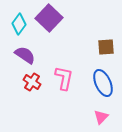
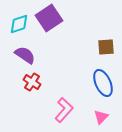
purple square: rotated 12 degrees clockwise
cyan diamond: rotated 35 degrees clockwise
pink L-shape: moved 32 px down; rotated 30 degrees clockwise
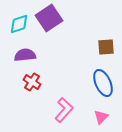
purple semicircle: rotated 40 degrees counterclockwise
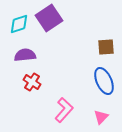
blue ellipse: moved 1 px right, 2 px up
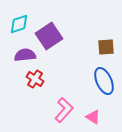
purple square: moved 18 px down
red cross: moved 3 px right, 3 px up
pink triangle: moved 8 px left; rotated 42 degrees counterclockwise
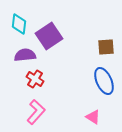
cyan diamond: rotated 65 degrees counterclockwise
pink L-shape: moved 28 px left, 2 px down
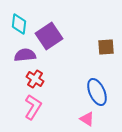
blue ellipse: moved 7 px left, 11 px down
pink L-shape: moved 3 px left, 5 px up; rotated 10 degrees counterclockwise
pink triangle: moved 6 px left, 2 px down
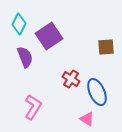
cyan diamond: rotated 20 degrees clockwise
purple semicircle: moved 2 px down; rotated 75 degrees clockwise
red cross: moved 36 px right
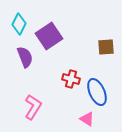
red cross: rotated 18 degrees counterclockwise
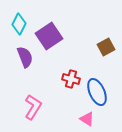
brown square: rotated 24 degrees counterclockwise
